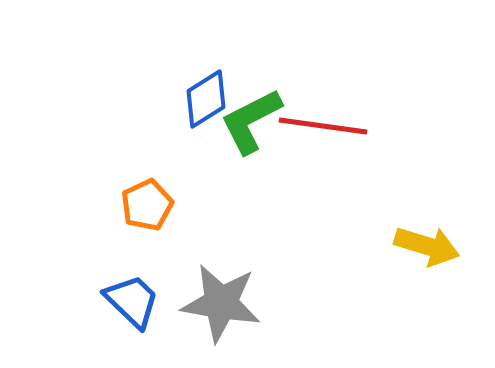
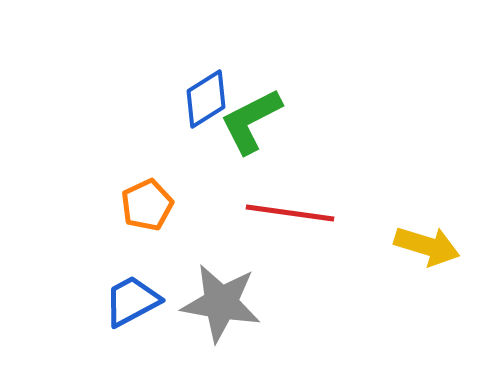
red line: moved 33 px left, 87 px down
blue trapezoid: rotated 72 degrees counterclockwise
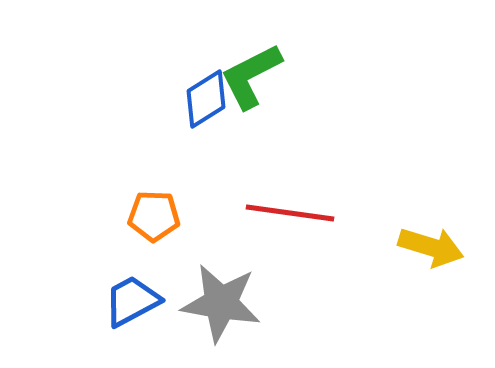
green L-shape: moved 45 px up
orange pentagon: moved 7 px right, 11 px down; rotated 27 degrees clockwise
yellow arrow: moved 4 px right, 1 px down
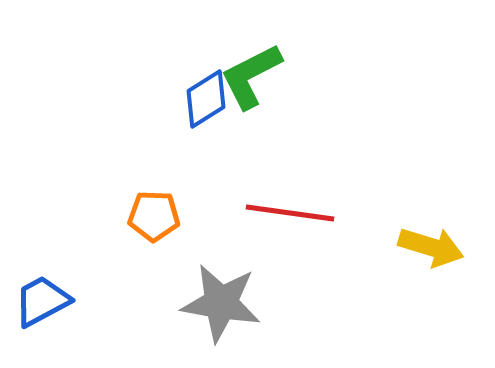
blue trapezoid: moved 90 px left
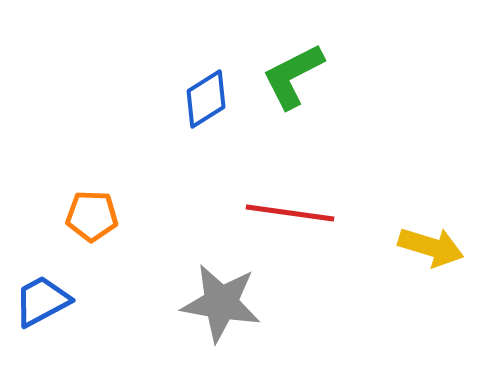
green L-shape: moved 42 px right
orange pentagon: moved 62 px left
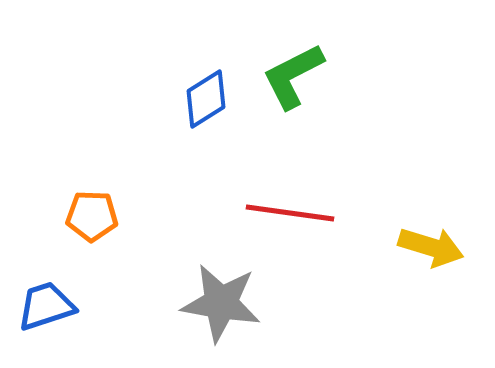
blue trapezoid: moved 4 px right, 5 px down; rotated 10 degrees clockwise
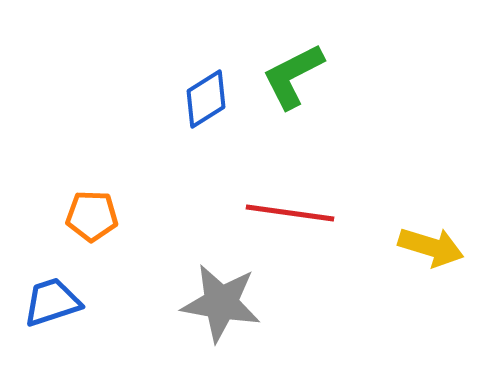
blue trapezoid: moved 6 px right, 4 px up
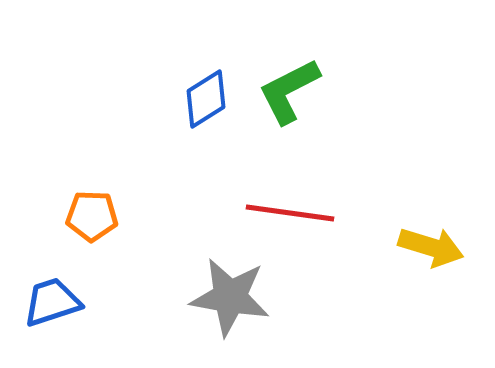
green L-shape: moved 4 px left, 15 px down
gray star: moved 9 px right, 6 px up
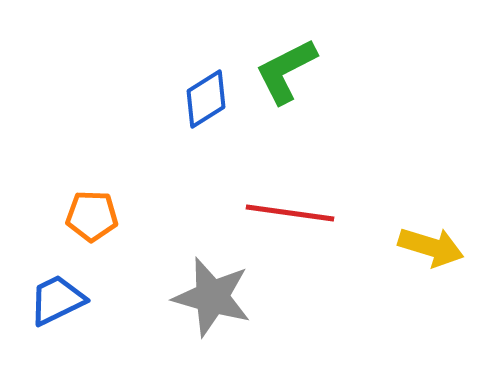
green L-shape: moved 3 px left, 20 px up
gray star: moved 18 px left; rotated 6 degrees clockwise
blue trapezoid: moved 5 px right, 2 px up; rotated 8 degrees counterclockwise
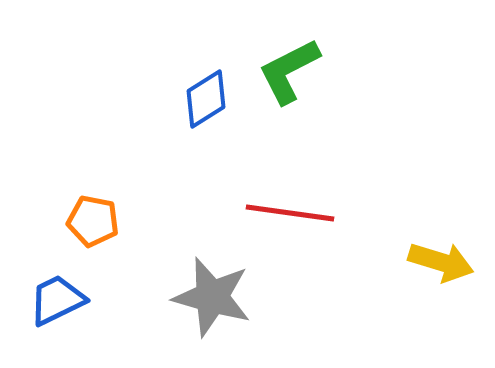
green L-shape: moved 3 px right
orange pentagon: moved 1 px right, 5 px down; rotated 9 degrees clockwise
yellow arrow: moved 10 px right, 15 px down
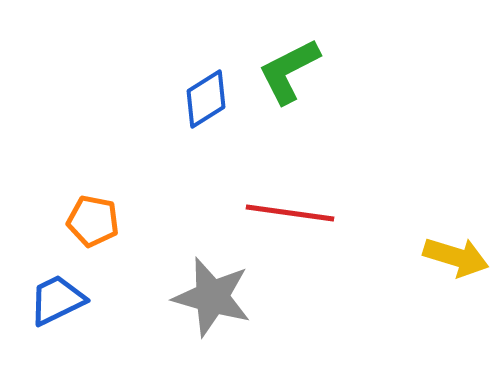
yellow arrow: moved 15 px right, 5 px up
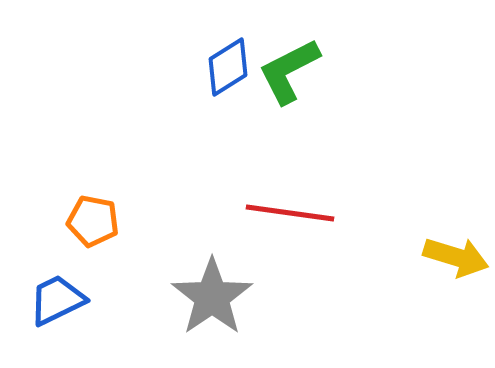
blue diamond: moved 22 px right, 32 px up
gray star: rotated 22 degrees clockwise
